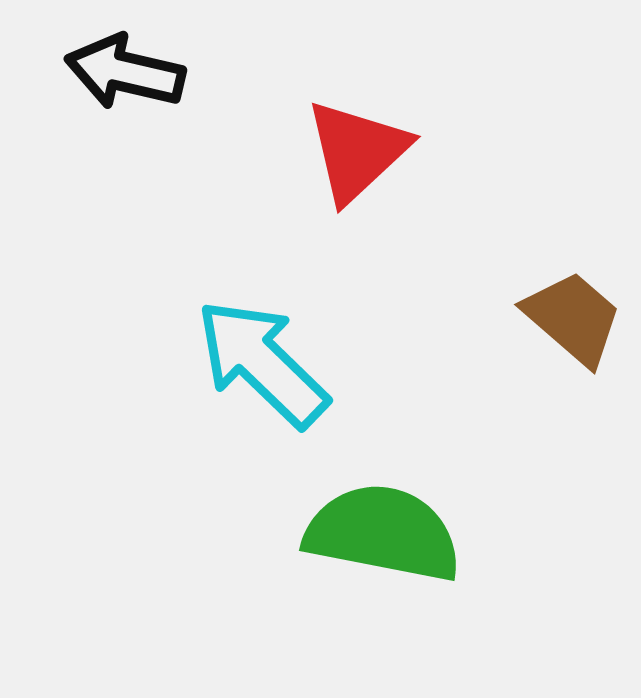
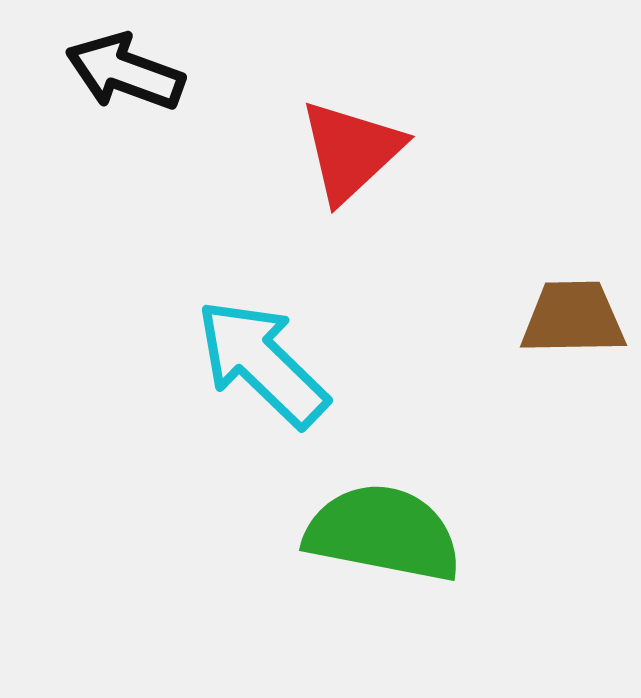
black arrow: rotated 7 degrees clockwise
red triangle: moved 6 px left
brown trapezoid: rotated 42 degrees counterclockwise
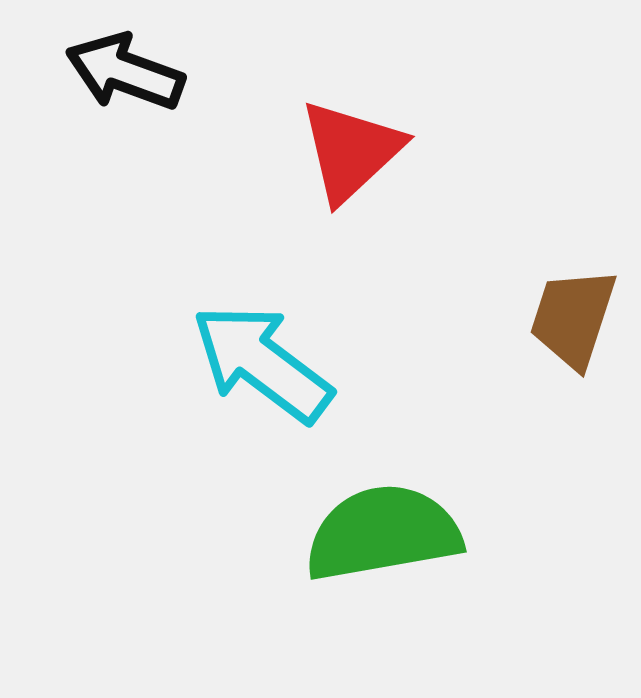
brown trapezoid: rotated 71 degrees counterclockwise
cyan arrow: rotated 7 degrees counterclockwise
green semicircle: rotated 21 degrees counterclockwise
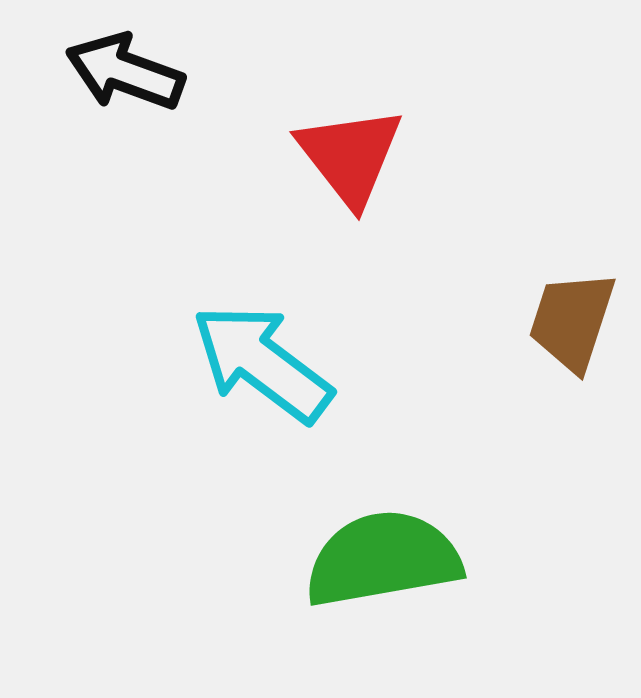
red triangle: moved 1 px left, 5 px down; rotated 25 degrees counterclockwise
brown trapezoid: moved 1 px left, 3 px down
green semicircle: moved 26 px down
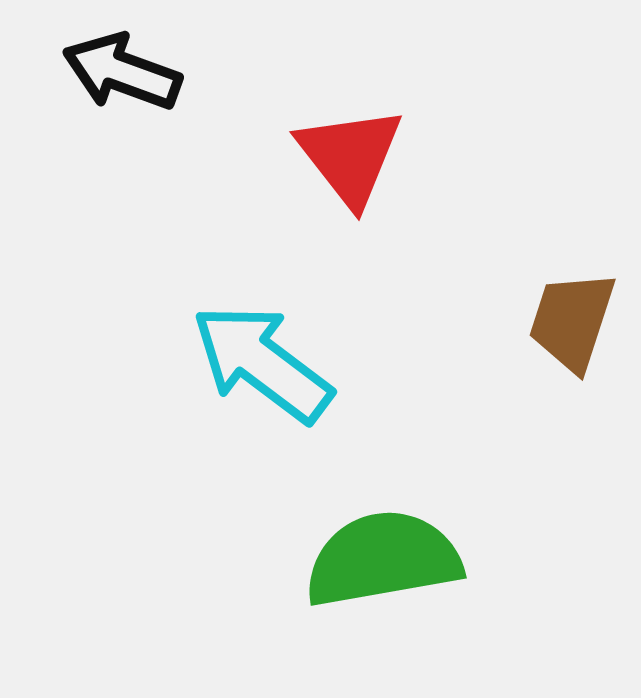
black arrow: moved 3 px left
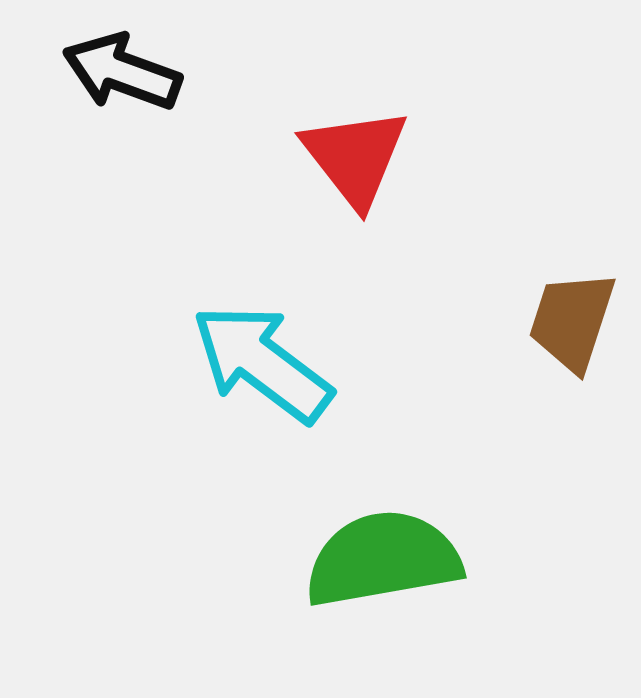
red triangle: moved 5 px right, 1 px down
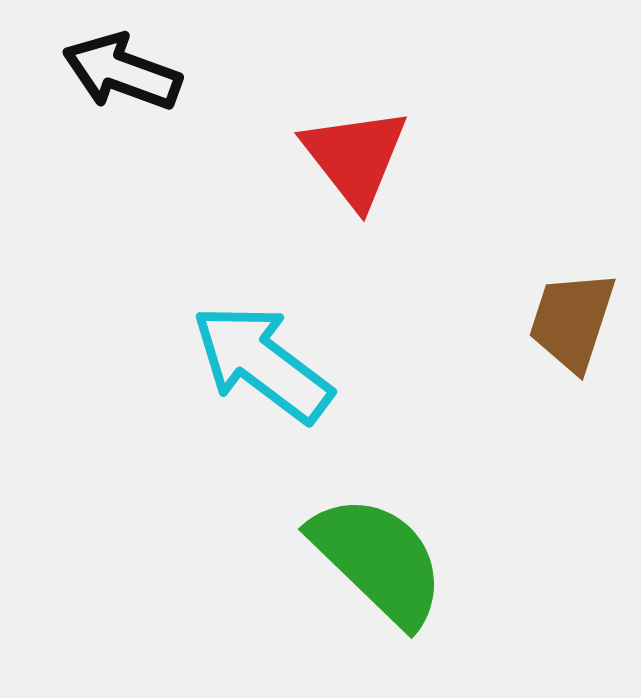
green semicircle: moved 5 px left, 1 px down; rotated 54 degrees clockwise
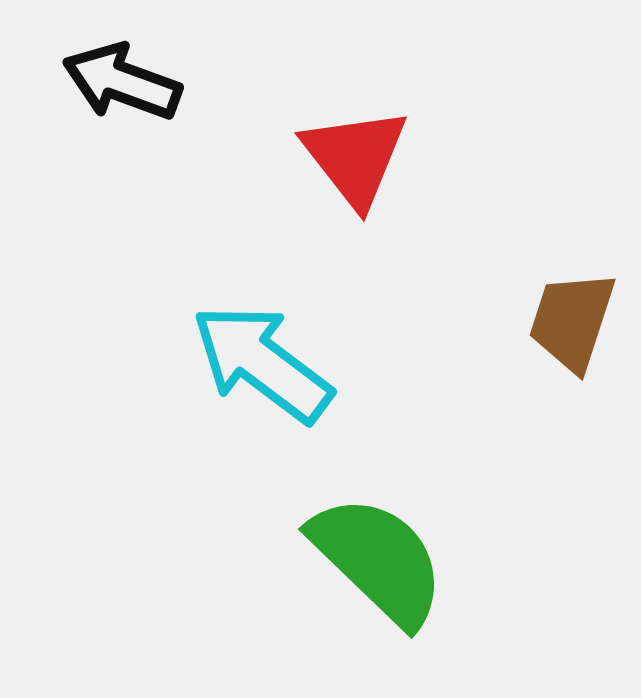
black arrow: moved 10 px down
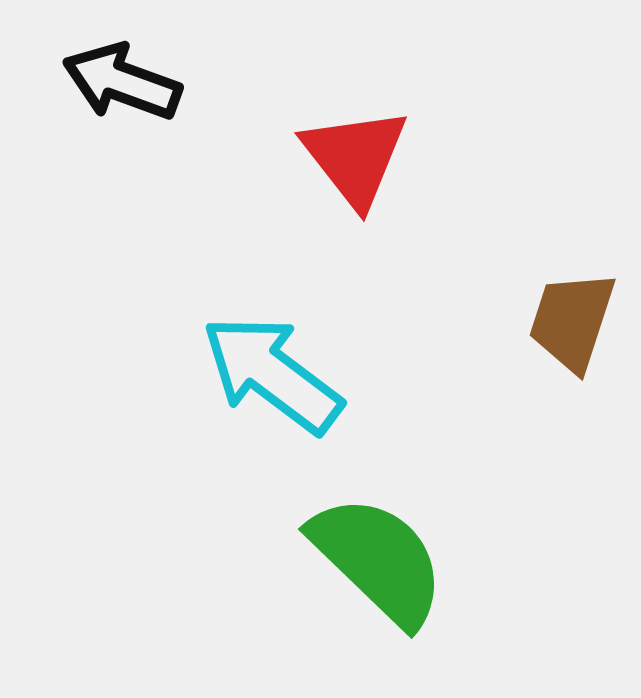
cyan arrow: moved 10 px right, 11 px down
